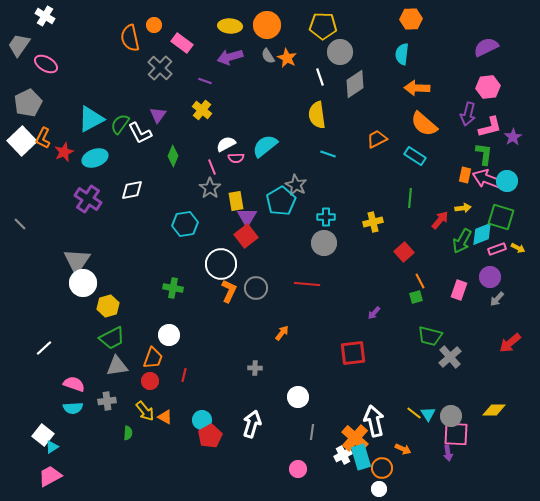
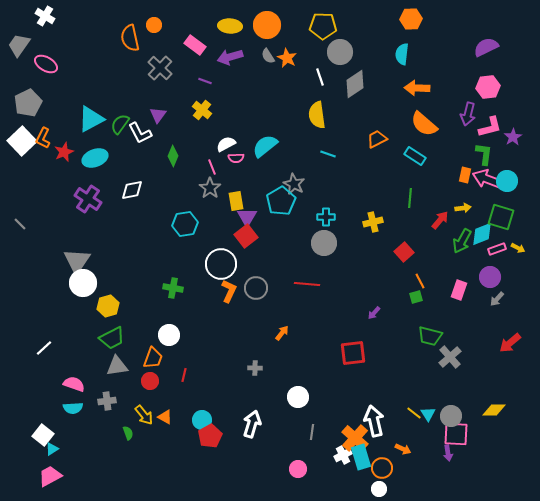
pink rectangle at (182, 43): moved 13 px right, 2 px down
gray star at (296, 185): moved 2 px left, 1 px up
yellow arrow at (145, 411): moved 1 px left, 4 px down
green semicircle at (128, 433): rotated 24 degrees counterclockwise
cyan triangle at (52, 447): moved 2 px down
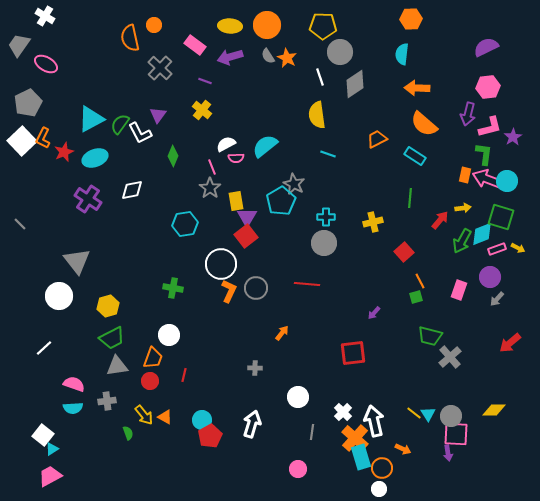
gray triangle at (77, 261): rotated 12 degrees counterclockwise
white circle at (83, 283): moved 24 px left, 13 px down
white cross at (343, 455): moved 43 px up; rotated 18 degrees counterclockwise
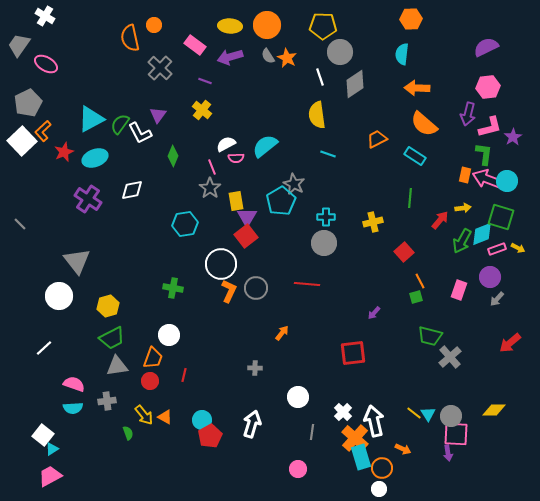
orange L-shape at (43, 138): moved 7 px up; rotated 20 degrees clockwise
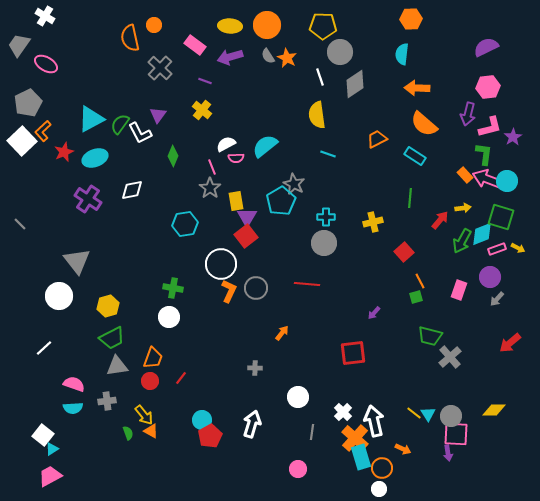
orange rectangle at (465, 175): rotated 56 degrees counterclockwise
white circle at (169, 335): moved 18 px up
red line at (184, 375): moved 3 px left, 3 px down; rotated 24 degrees clockwise
orange triangle at (165, 417): moved 14 px left, 14 px down
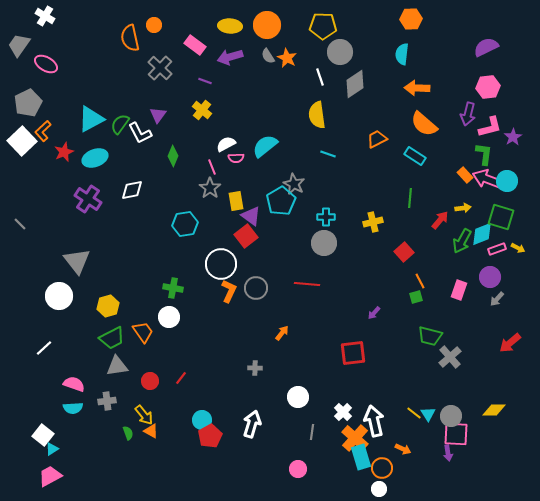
purple triangle at (247, 217): moved 4 px right, 1 px up; rotated 25 degrees counterclockwise
orange trapezoid at (153, 358): moved 10 px left, 26 px up; rotated 55 degrees counterclockwise
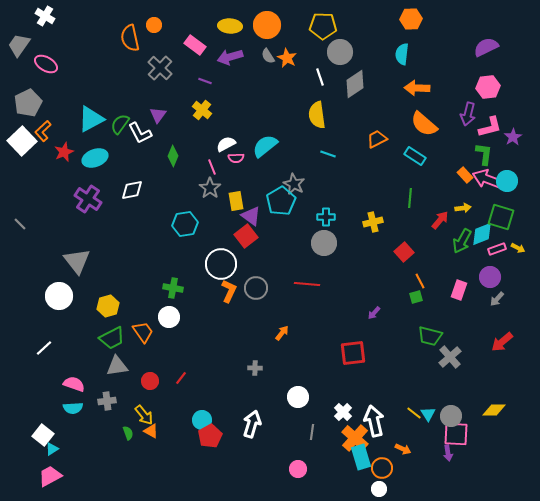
red arrow at (510, 343): moved 8 px left, 1 px up
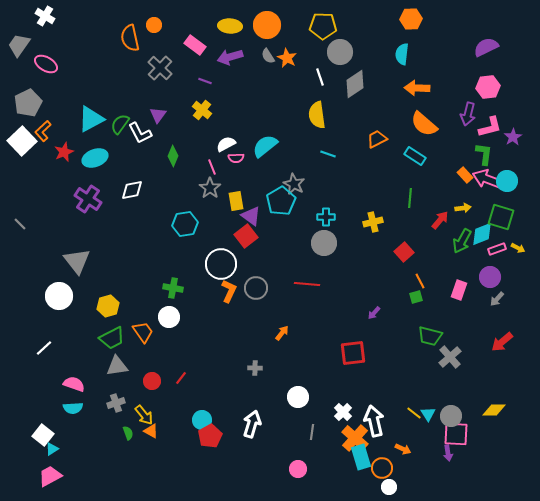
red circle at (150, 381): moved 2 px right
gray cross at (107, 401): moved 9 px right, 2 px down; rotated 12 degrees counterclockwise
white circle at (379, 489): moved 10 px right, 2 px up
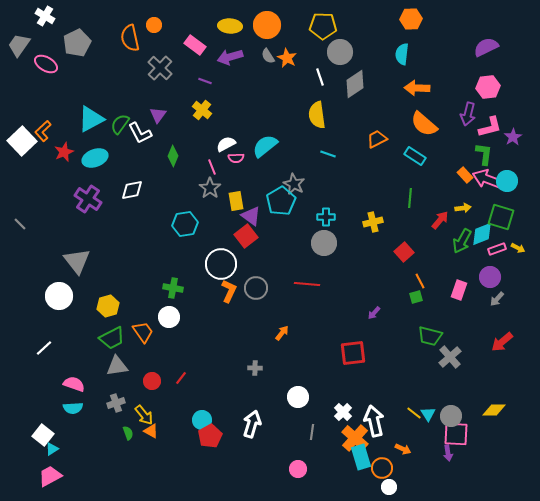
gray pentagon at (28, 103): moved 49 px right, 60 px up
